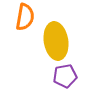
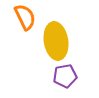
orange semicircle: rotated 36 degrees counterclockwise
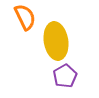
purple pentagon: rotated 20 degrees counterclockwise
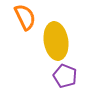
purple pentagon: rotated 20 degrees counterclockwise
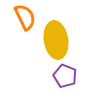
yellow ellipse: moved 1 px up
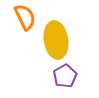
purple pentagon: rotated 20 degrees clockwise
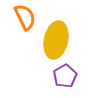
yellow ellipse: rotated 21 degrees clockwise
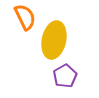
yellow ellipse: moved 2 px left
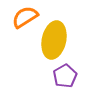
orange semicircle: rotated 96 degrees counterclockwise
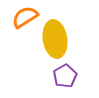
yellow ellipse: moved 1 px right, 1 px up; rotated 21 degrees counterclockwise
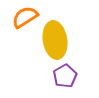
yellow ellipse: moved 1 px down
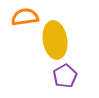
orange semicircle: rotated 24 degrees clockwise
